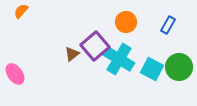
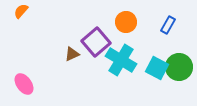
purple square: moved 1 px right, 4 px up
brown triangle: rotated 14 degrees clockwise
cyan cross: moved 2 px right, 1 px down
cyan square: moved 5 px right, 1 px up
pink ellipse: moved 9 px right, 10 px down
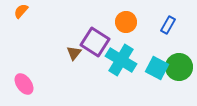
purple square: moved 1 px left; rotated 16 degrees counterclockwise
brown triangle: moved 2 px right, 1 px up; rotated 28 degrees counterclockwise
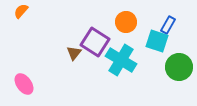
cyan square: moved 27 px up; rotated 10 degrees counterclockwise
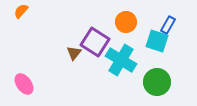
green circle: moved 22 px left, 15 px down
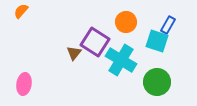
pink ellipse: rotated 45 degrees clockwise
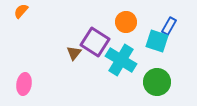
blue rectangle: moved 1 px right, 1 px down
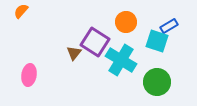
blue rectangle: rotated 30 degrees clockwise
pink ellipse: moved 5 px right, 9 px up
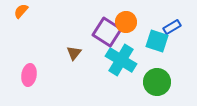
blue rectangle: moved 3 px right, 1 px down
purple square: moved 12 px right, 10 px up
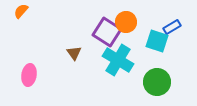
brown triangle: rotated 14 degrees counterclockwise
cyan cross: moved 3 px left
